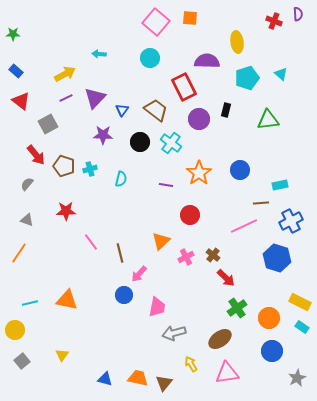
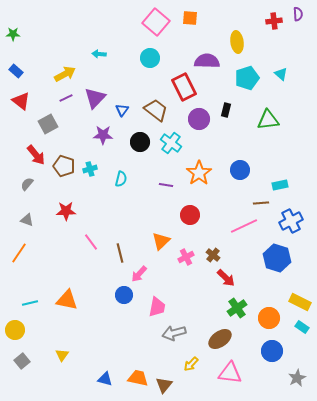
red cross at (274, 21): rotated 28 degrees counterclockwise
yellow arrow at (191, 364): rotated 105 degrees counterclockwise
pink triangle at (227, 373): moved 3 px right; rotated 15 degrees clockwise
brown triangle at (164, 383): moved 2 px down
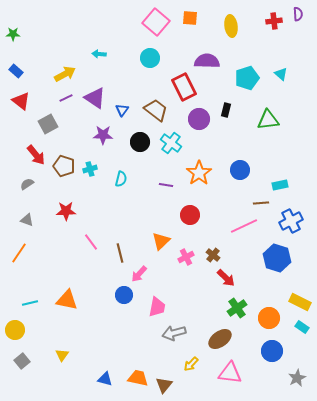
yellow ellipse at (237, 42): moved 6 px left, 16 px up
purple triangle at (95, 98): rotated 40 degrees counterclockwise
gray semicircle at (27, 184): rotated 16 degrees clockwise
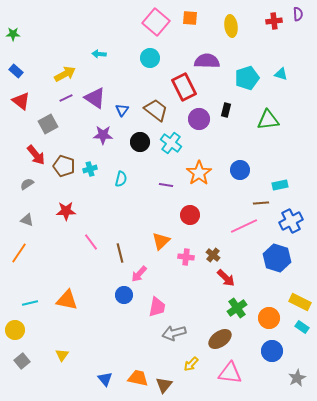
cyan triangle at (281, 74): rotated 24 degrees counterclockwise
pink cross at (186, 257): rotated 35 degrees clockwise
blue triangle at (105, 379): rotated 35 degrees clockwise
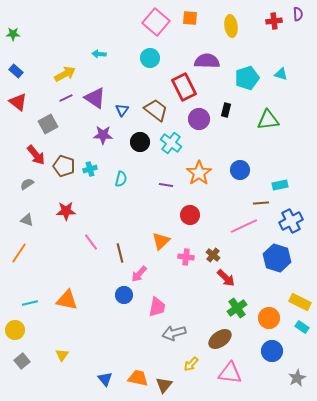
red triangle at (21, 101): moved 3 px left, 1 px down
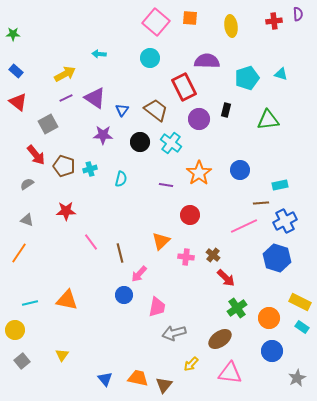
blue cross at (291, 221): moved 6 px left
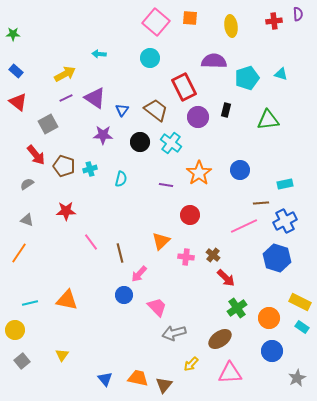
purple semicircle at (207, 61): moved 7 px right
purple circle at (199, 119): moved 1 px left, 2 px up
cyan rectangle at (280, 185): moved 5 px right, 1 px up
pink trapezoid at (157, 307): rotated 55 degrees counterclockwise
pink triangle at (230, 373): rotated 10 degrees counterclockwise
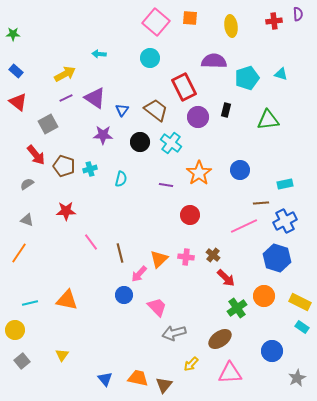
orange triangle at (161, 241): moved 2 px left, 18 px down
orange circle at (269, 318): moved 5 px left, 22 px up
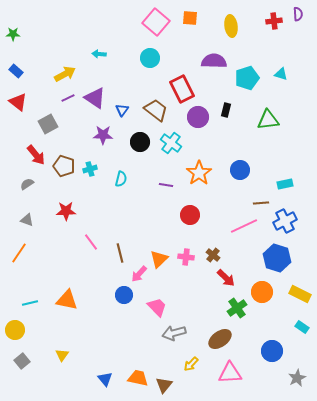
red rectangle at (184, 87): moved 2 px left, 2 px down
purple line at (66, 98): moved 2 px right
orange circle at (264, 296): moved 2 px left, 4 px up
yellow rectangle at (300, 302): moved 8 px up
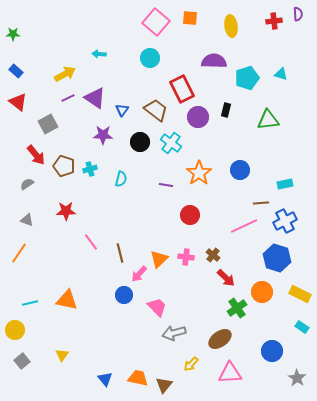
gray star at (297, 378): rotated 12 degrees counterclockwise
